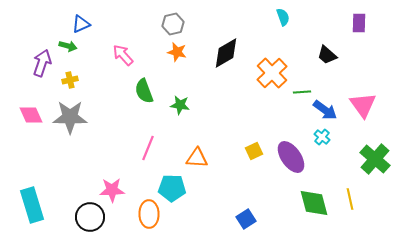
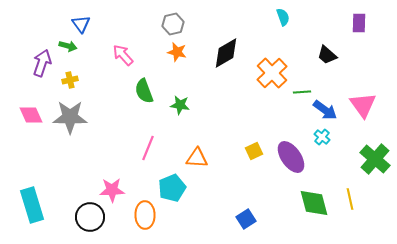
blue triangle: rotated 42 degrees counterclockwise
cyan pentagon: rotated 24 degrees counterclockwise
orange ellipse: moved 4 px left, 1 px down
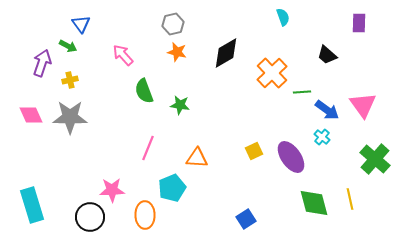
green arrow: rotated 12 degrees clockwise
blue arrow: moved 2 px right
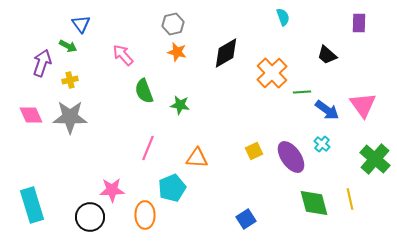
cyan cross: moved 7 px down
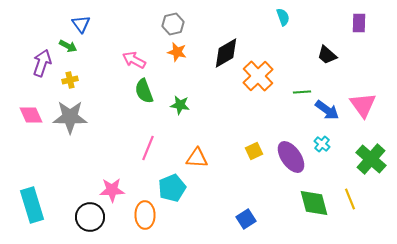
pink arrow: moved 11 px right, 5 px down; rotated 20 degrees counterclockwise
orange cross: moved 14 px left, 3 px down
green cross: moved 4 px left
yellow line: rotated 10 degrees counterclockwise
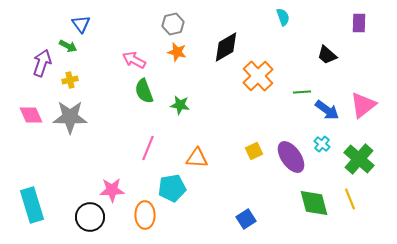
black diamond: moved 6 px up
pink triangle: rotated 28 degrees clockwise
green cross: moved 12 px left
cyan pentagon: rotated 12 degrees clockwise
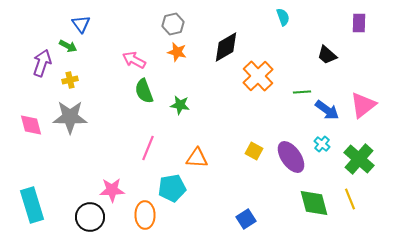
pink diamond: moved 10 px down; rotated 10 degrees clockwise
yellow square: rotated 36 degrees counterclockwise
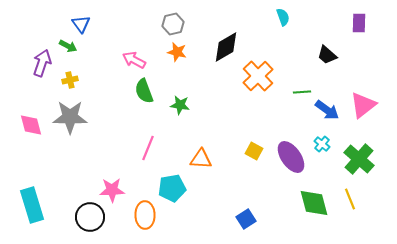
orange triangle: moved 4 px right, 1 px down
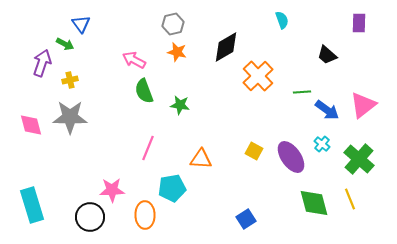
cyan semicircle: moved 1 px left, 3 px down
green arrow: moved 3 px left, 2 px up
